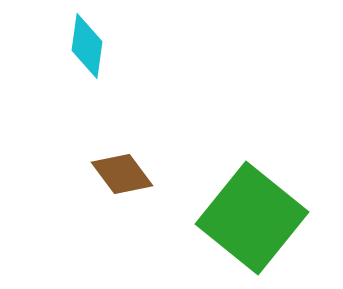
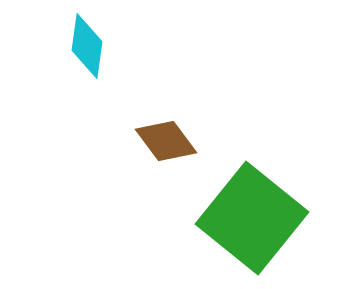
brown diamond: moved 44 px right, 33 px up
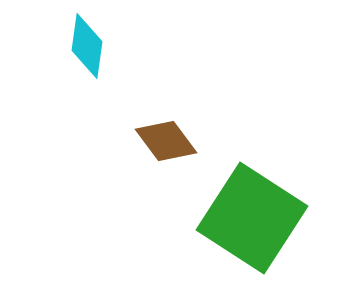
green square: rotated 6 degrees counterclockwise
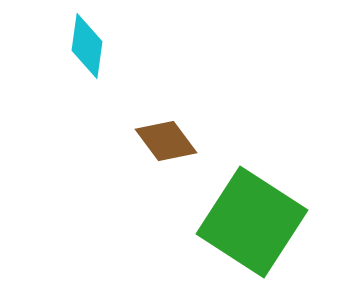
green square: moved 4 px down
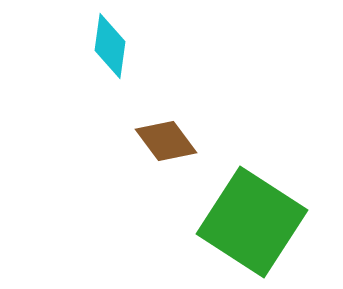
cyan diamond: moved 23 px right
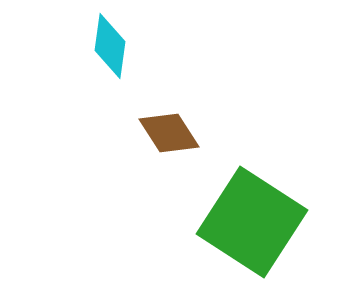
brown diamond: moved 3 px right, 8 px up; rotated 4 degrees clockwise
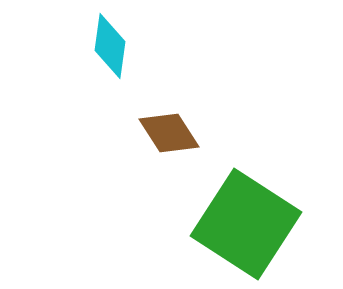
green square: moved 6 px left, 2 px down
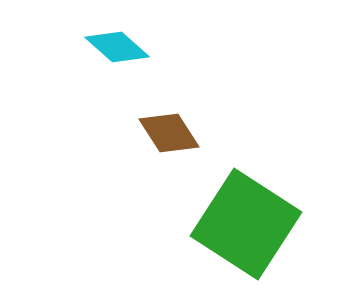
cyan diamond: moved 7 px right, 1 px down; rotated 56 degrees counterclockwise
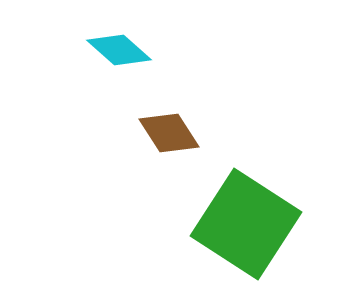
cyan diamond: moved 2 px right, 3 px down
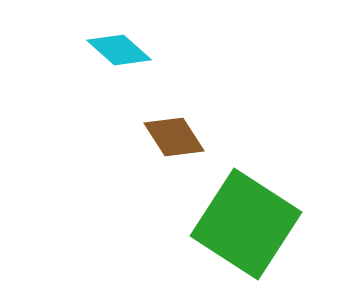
brown diamond: moved 5 px right, 4 px down
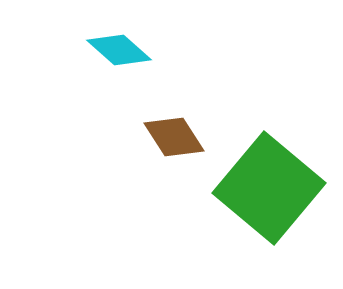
green square: moved 23 px right, 36 px up; rotated 7 degrees clockwise
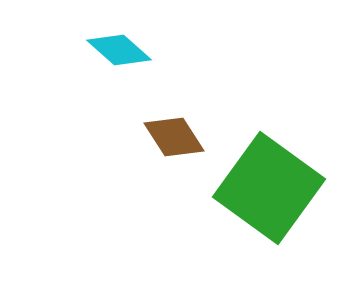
green square: rotated 4 degrees counterclockwise
